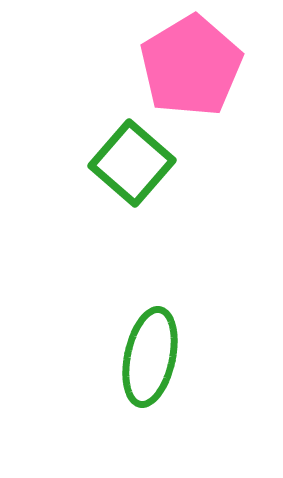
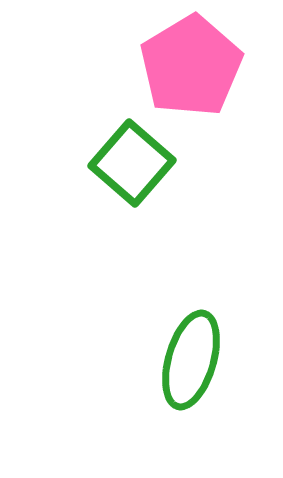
green ellipse: moved 41 px right, 3 px down; rotated 4 degrees clockwise
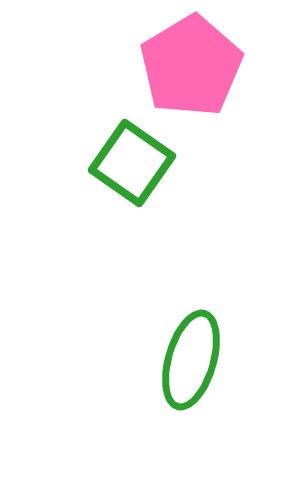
green square: rotated 6 degrees counterclockwise
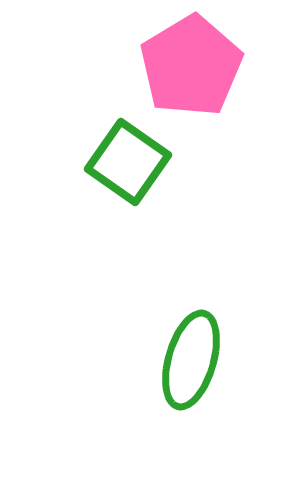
green square: moved 4 px left, 1 px up
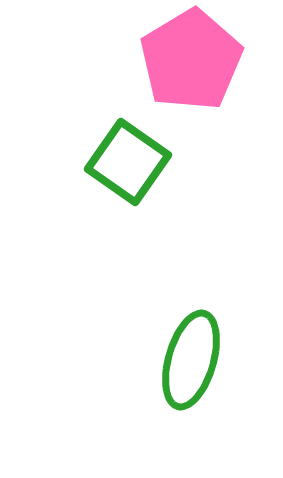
pink pentagon: moved 6 px up
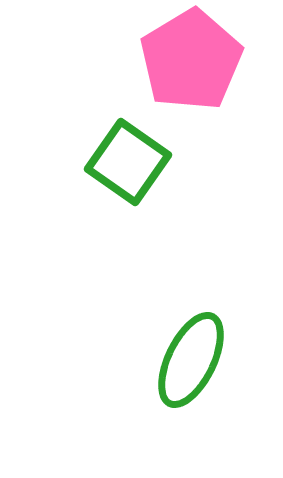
green ellipse: rotated 10 degrees clockwise
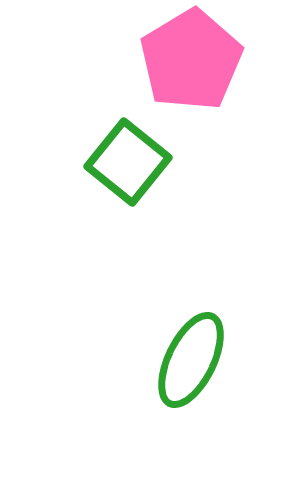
green square: rotated 4 degrees clockwise
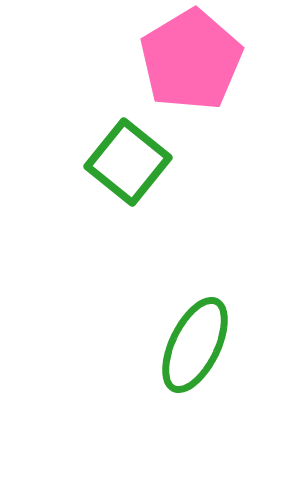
green ellipse: moved 4 px right, 15 px up
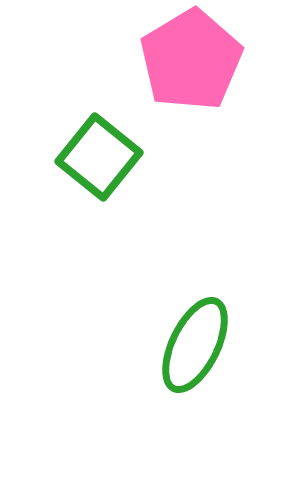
green square: moved 29 px left, 5 px up
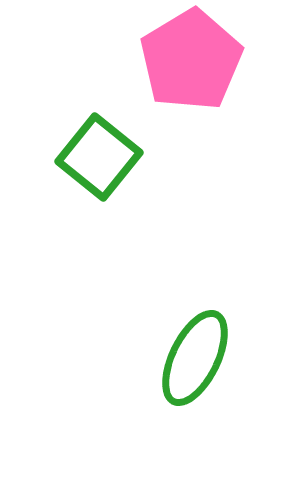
green ellipse: moved 13 px down
